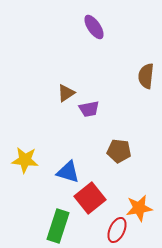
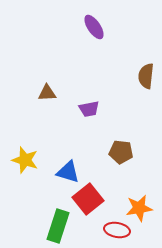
brown triangle: moved 19 px left; rotated 30 degrees clockwise
brown pentagon: moved 2 px right, 1 px down
yellow star: rotated 12 degrees clockwise
red square: moved 2 px left, 1 px down
red ellipse: rotated 75 degrees clockwise
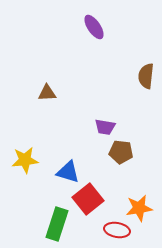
purple trapezoid: moved 16 px right, 18 px down; rotated 20 degrees clockwise
yellow star: rotated 24 degrees counterclockwise
green rectangle: moved 1 px left, 2 px up
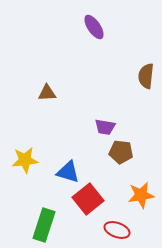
orange star: moved 2 px right, 13 px up
green rectangle: moved 13 px left, 1 px down
red ellipse: rotated 10 degrees clockwise
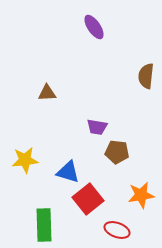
purple trapezoid: moved 8 px left
brown pentagon: moved 4 px left
green rectangle: rotated 20 degrees counterclockwise
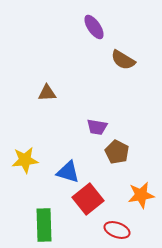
brown semicircle: moved 23 px left, 16 px up; rotated 65 degrees counterclockwise
brown pentagon: rotated 20 degrees clockwise
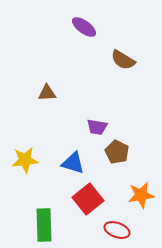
purple ellipse: moved 10 px left; rotated 20 degrees counterclockwise
blue triangle: moved 5 px right, 9 px up
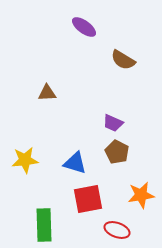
purple trapezoid: moved 16 px right, 4 px up; rotated 15 degrees clockwise
blue triangle: moved 2 px right
red square: rotated 28 degrees clockwise
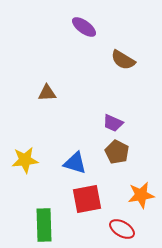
red square: moved 1 px left
red ellipse: moved 5 px right, 1 px up; rotated 10 degrees clockwise
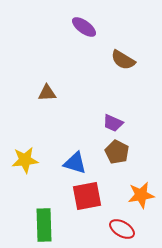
red square: moved 3 px up
